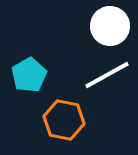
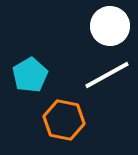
cyan pentagon: moved 1 px right
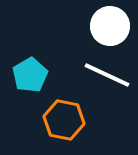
white line: rotated 54 degrees clockwise
